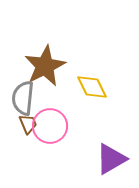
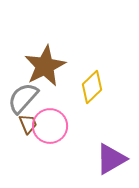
yellow diamond: rotated 72 degrees clockwise
gray semicircle: rotated 36 degrees clockwise
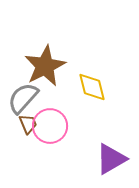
yellow diamond: rotated 60 degrees counterclockwise
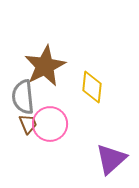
yellow diamond: rotated 20 degrees clockwise
gray semicircle: moved 1 px up; rotated 48 degrees counterclockwise
pink circle: moved 2 px up
purple triangle: rotated 12 degrees counterclockwise
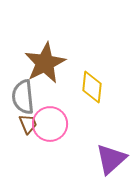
brown star: moved 3 px up
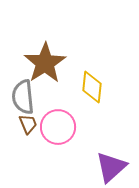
brown star: rotated 6 degrees counterclockwise
pink circle: moved 8 px right, 3 px down
purple triangle: moved 8 px down
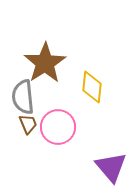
purple triangle: rotated 28 degrees counterclockwise
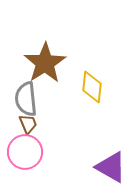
gray semicircle: moved 3 px right, 2 px down
pink circle: moved 33 px left, 25 px down
purple triangle: rotated 20 degrees counterclockwise
